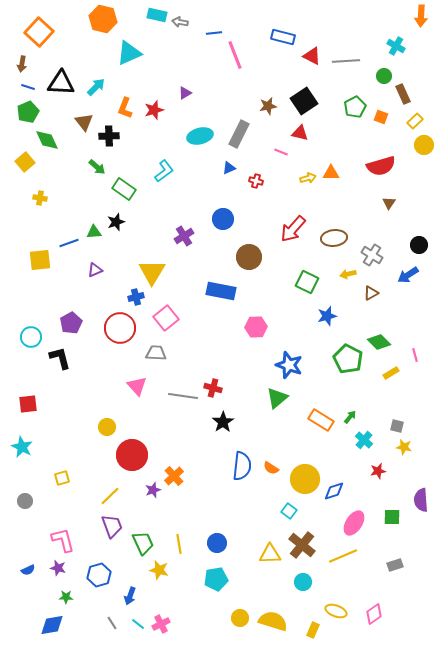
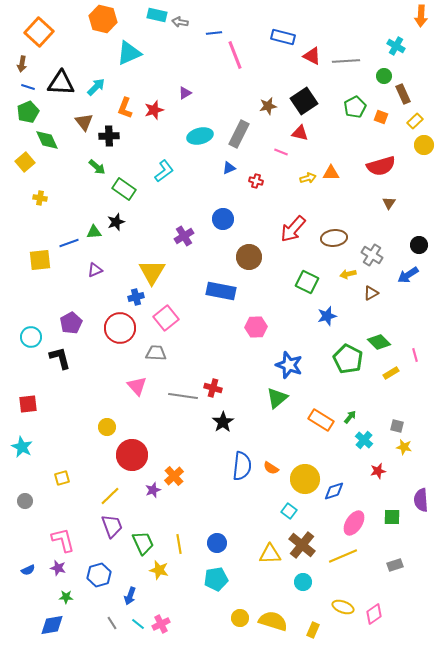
yellow ellipse at (336, 611): moved 7 px right, 4 px up
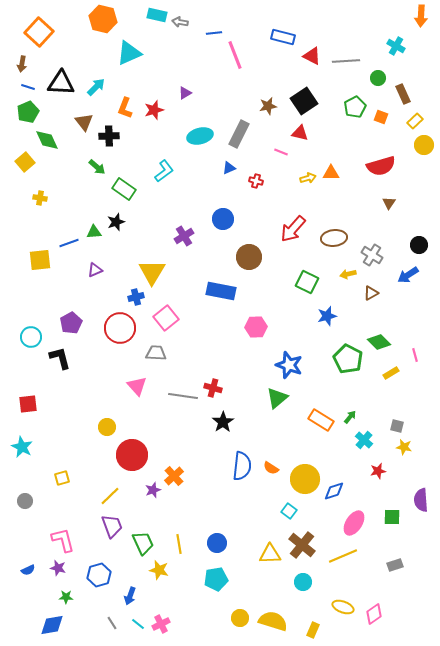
green circle at (384, 76): moved 6 px left, 2 px down
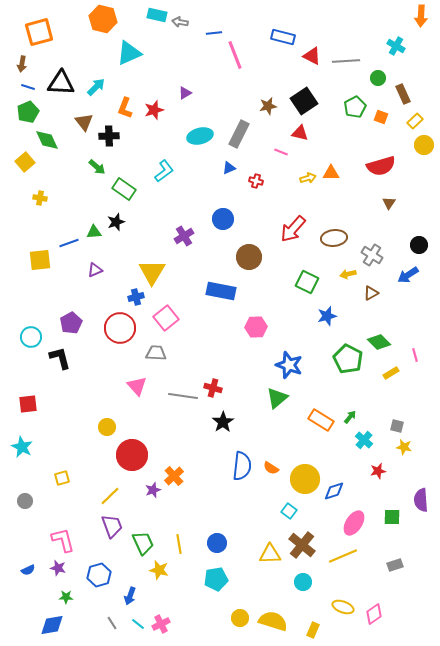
orange square at (39, 32): rotated 32 degrees clockwise
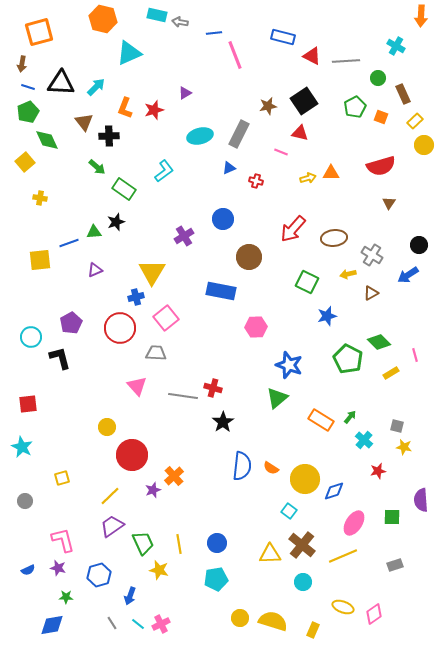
purple trapezoid at (112, 526): rotated 105 degrees counterclockwise
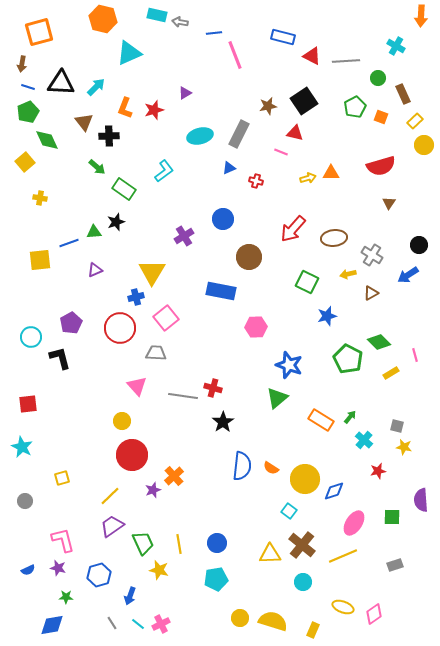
red triangle at (300, 133): moved 5 px left
yellow circle at (107, 427): moved 15 px right, 6 px up
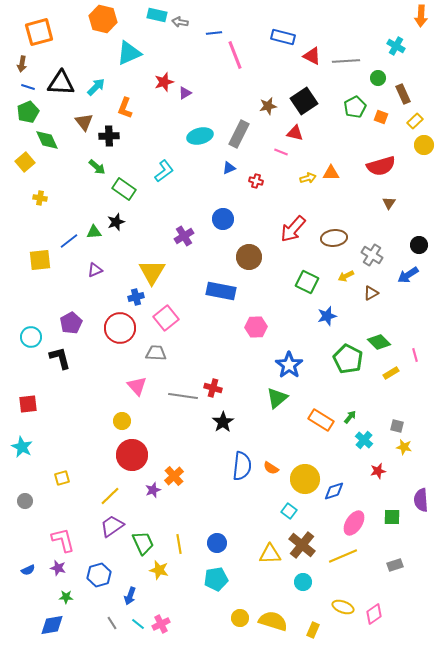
red star at (154, 110): moved 10 px right, 28 px up
blue line at (69, 243): moved 2 px up; rotated 18 degrees counterclockwise
yellow arrow at (348, 274): moved 2 px left, 2 px down; rotated 14 degrees counterclockwise
blue star at (289, 365): rotated 16 degrees clockwise
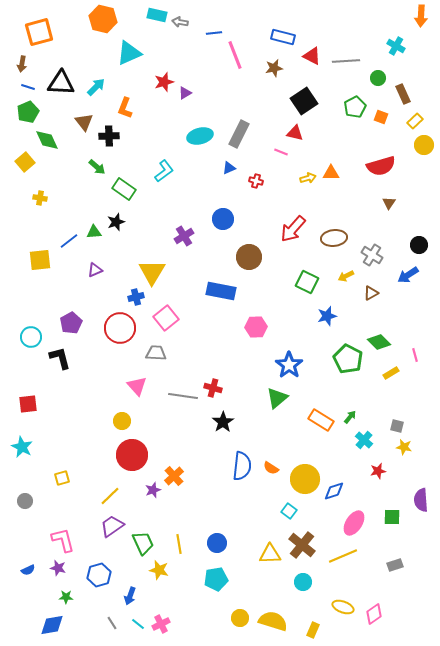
brown star at (268, 106): moved 6 px right, 38 px up
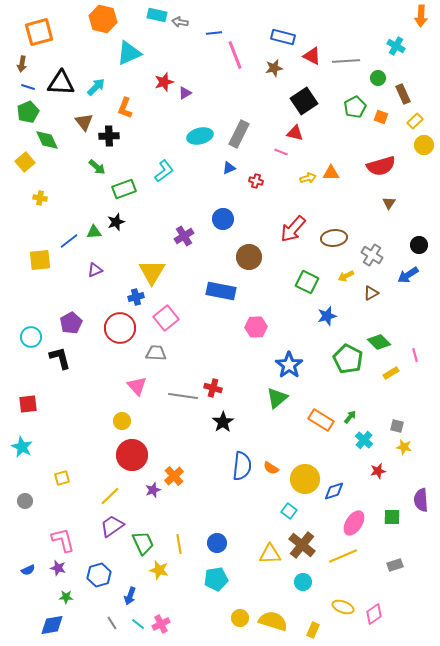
green rectangle at (124, 189): rotated 55 degrees counterclockwise
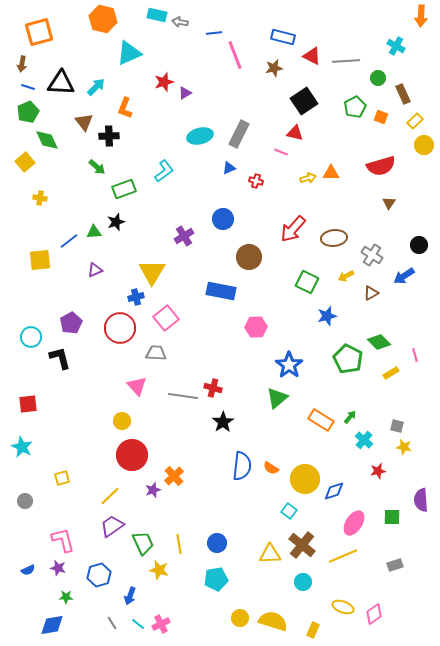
blue arrow at (408, 275): moved 4 px left, 1 px down
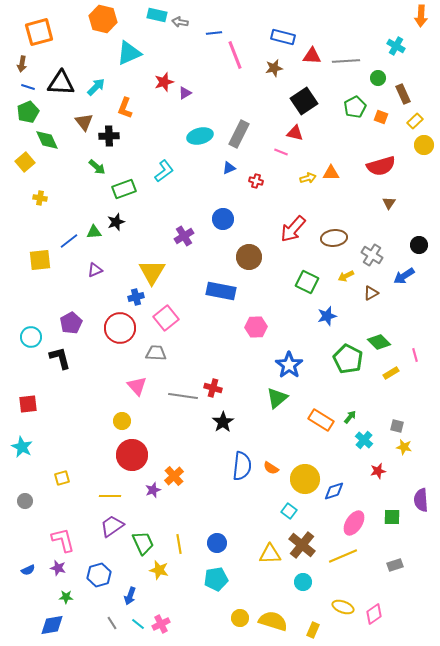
red triangle at (312, 56): rotated 24 degrees counterclockwise
yellow line at (110, 496): rotated 45 degrees clockwise
